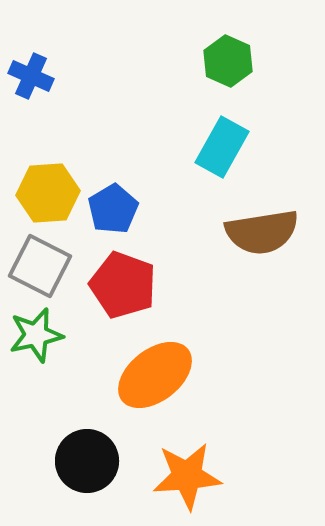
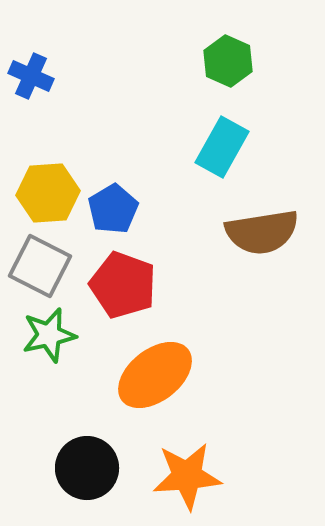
green star: moved 13 px right
black circle: moved 7 px down
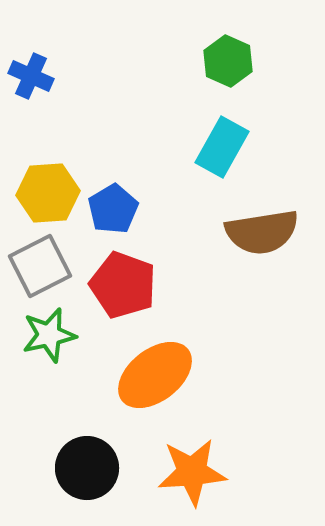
gray square: rotated 36 degrees clockwise
orange star: moved 5 px right, 4 px up
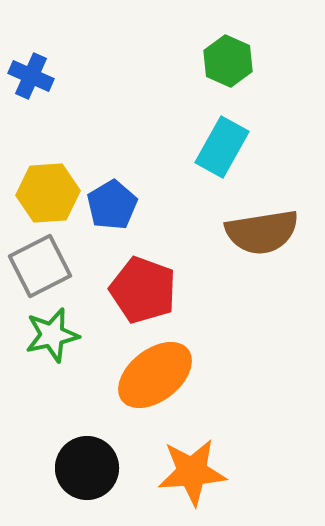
blue pentagon: moved 1 px left, 4 px up
red pentagon: moved 20 px right, 5 px down
green star: moved 3 px right
